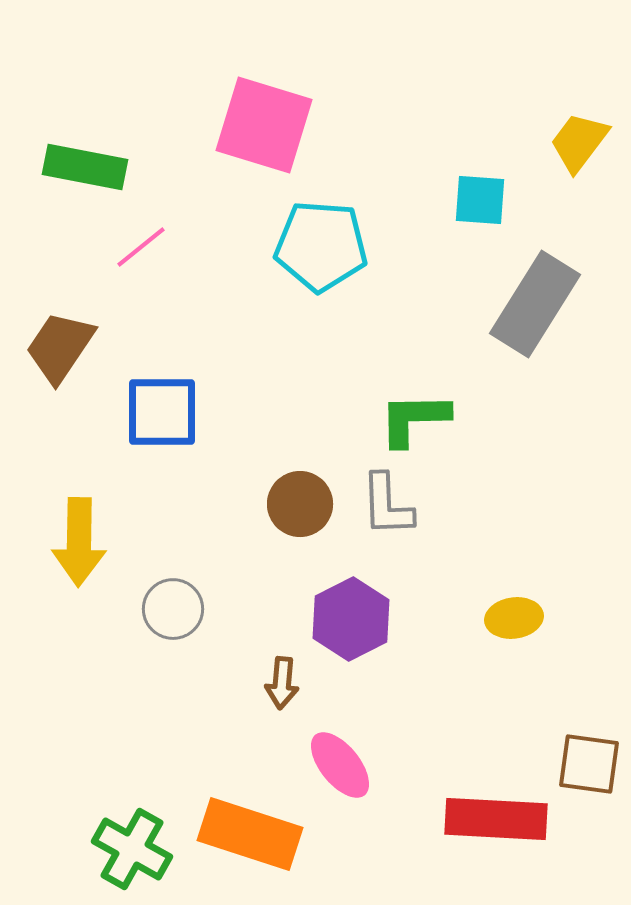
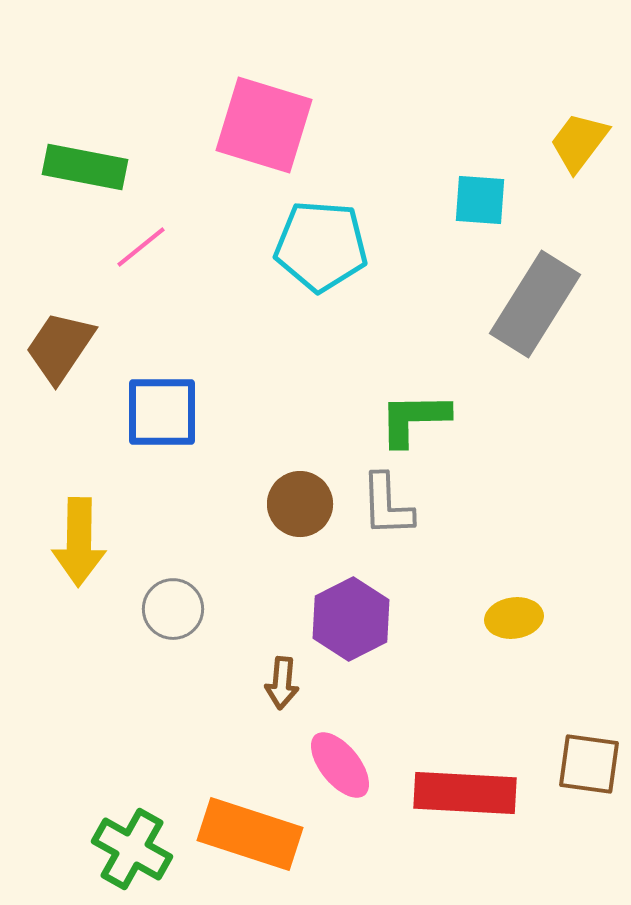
red rectangle: moved 31 px left, 26 px up
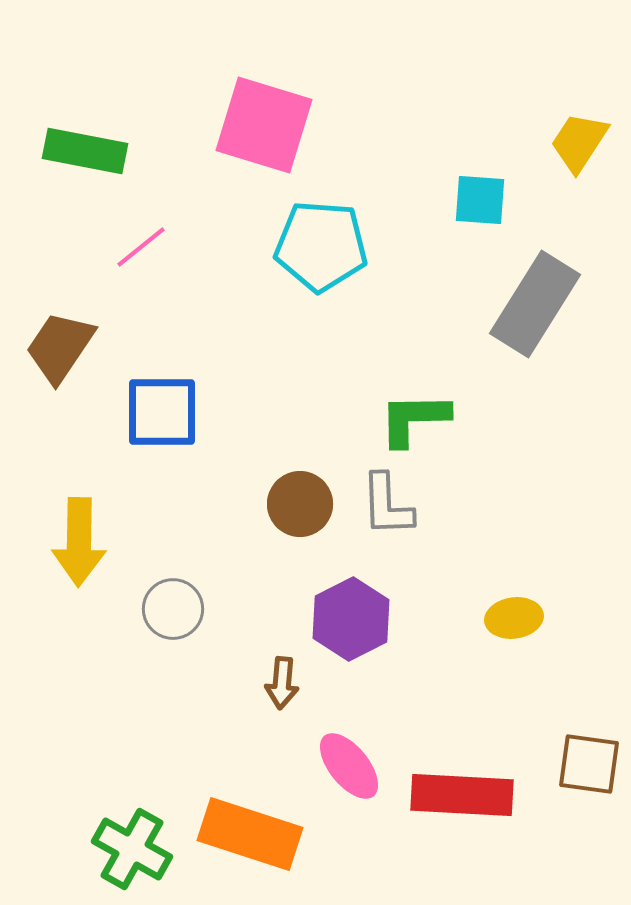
yellow trapezoid: rotated 4 degrees counterclockwise
green rectangle: moved 16 px up
pink ellipse: moved 9 px right, 1 px down
red rectangle: moved 3 px left, 2 px down
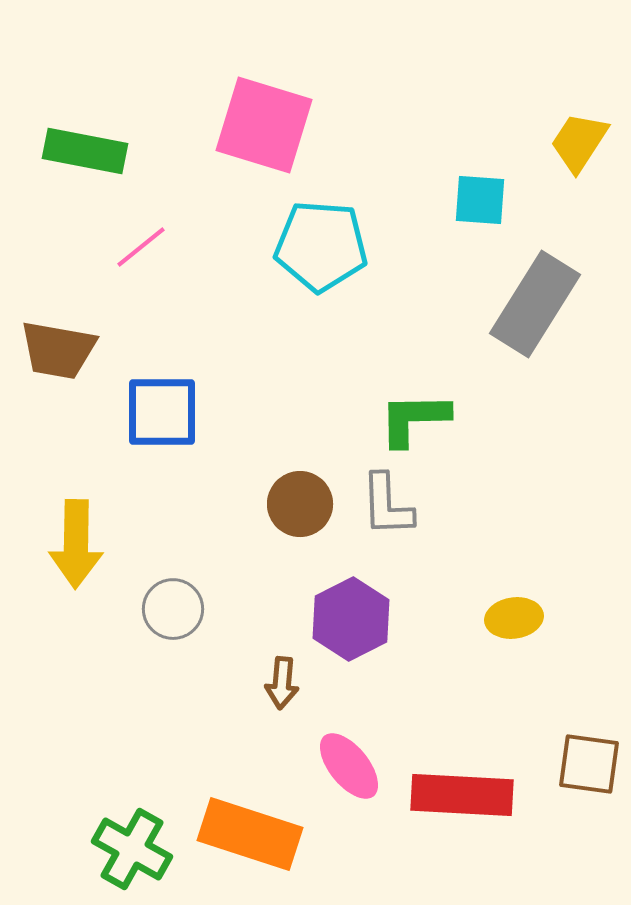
brown trapezoid: moved 2 px left, 3 px down; rotated 114 degrees counterclockwise
yellow arrow: moved 3 px left, 2 px down
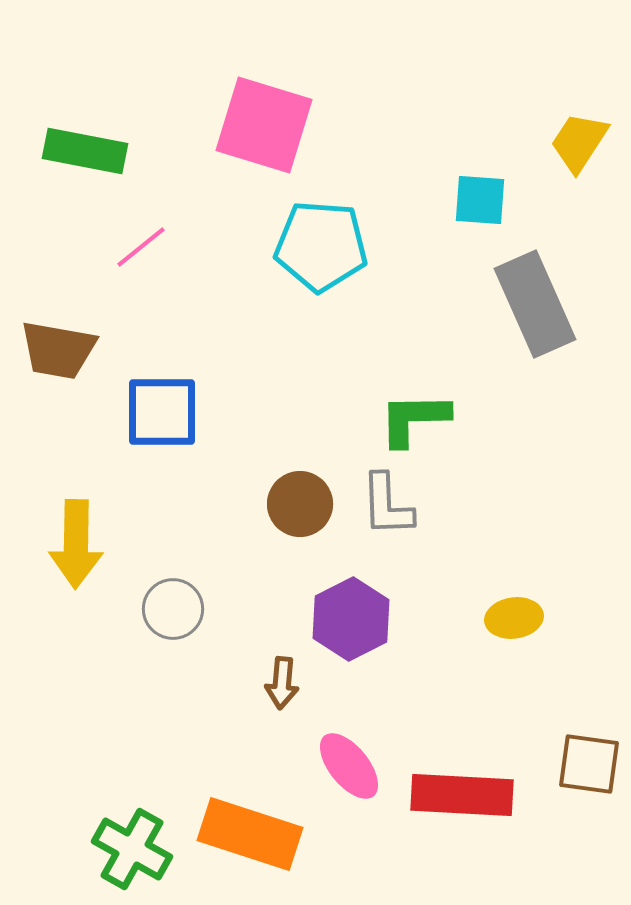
gray rectangle: rotated 56 degrees counterclockwise
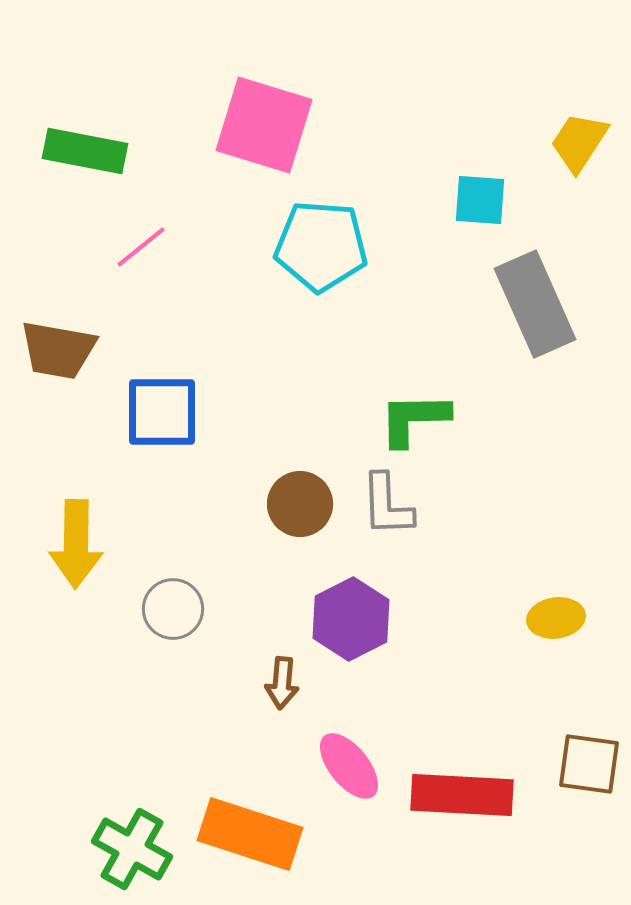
yellow ellipse: moved 42 px right
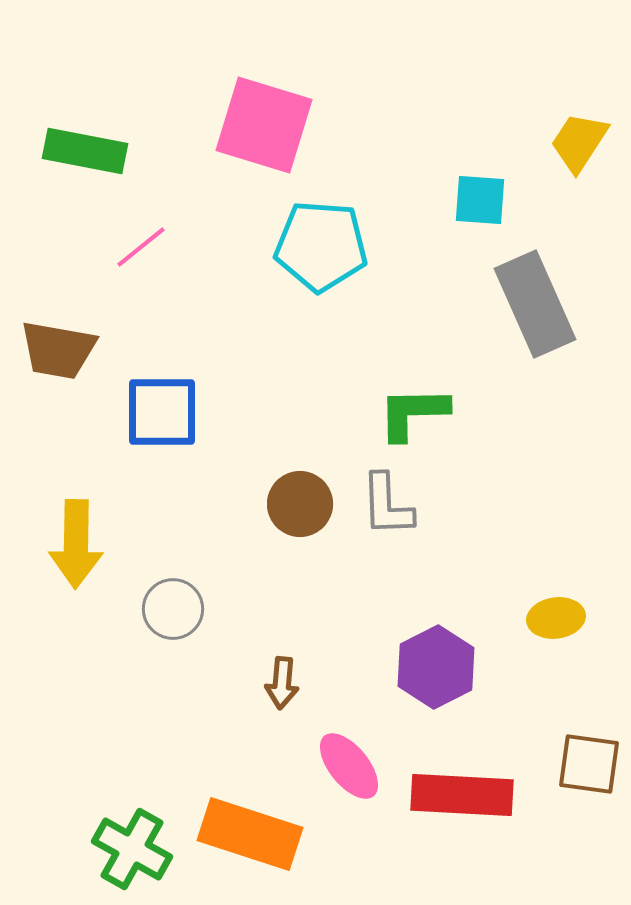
green L-shape: moved 1 px left, 6 px up
purple hexagon: moved 85 px right, 48 px down
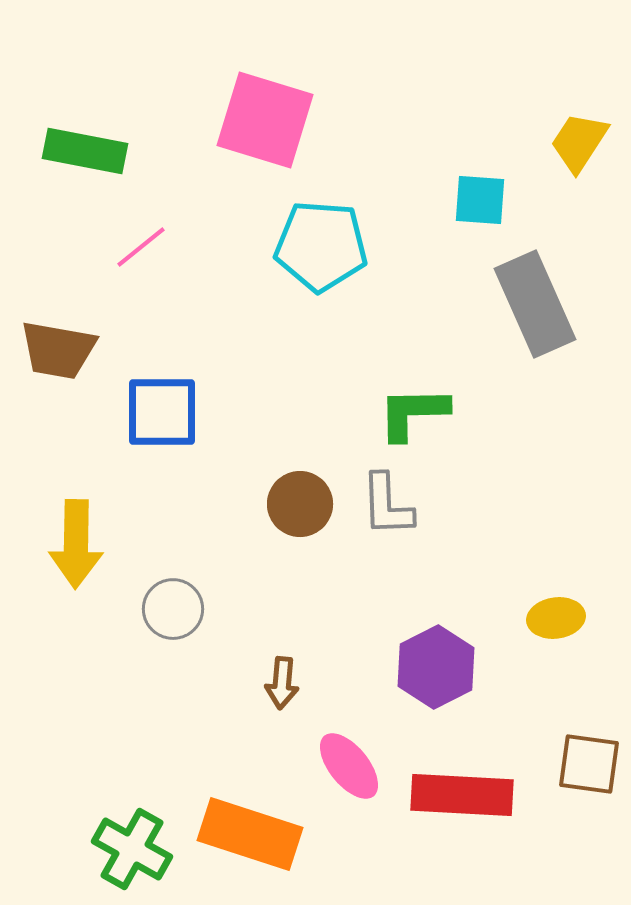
pink square: moved 1 px right, 5 px up
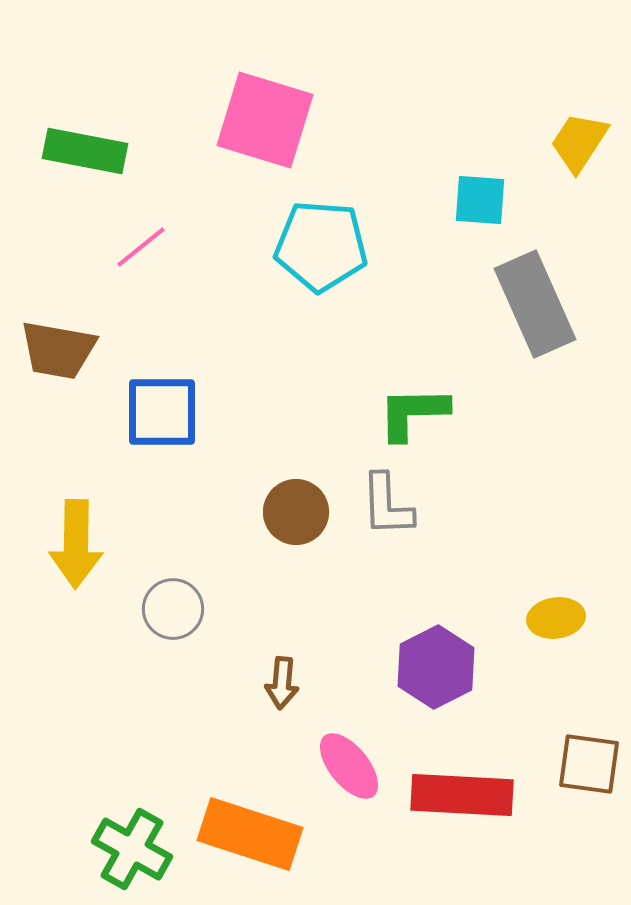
brown circle: moved 4 px left, 8 px down
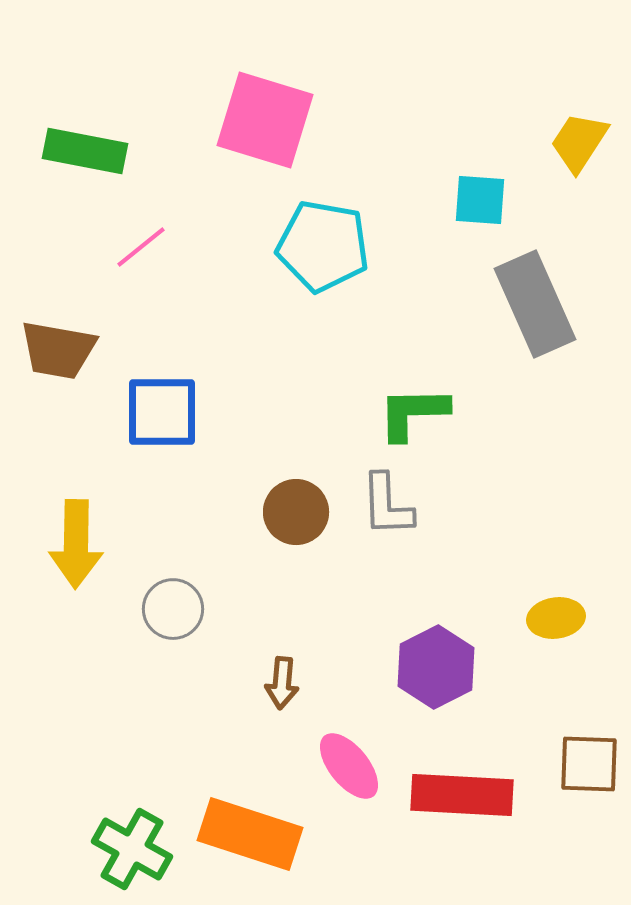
cyan pentagon: moved 2 px right; rotated 6 degrees clockwise
brown square: rotated 6 degrees counterclockwise
